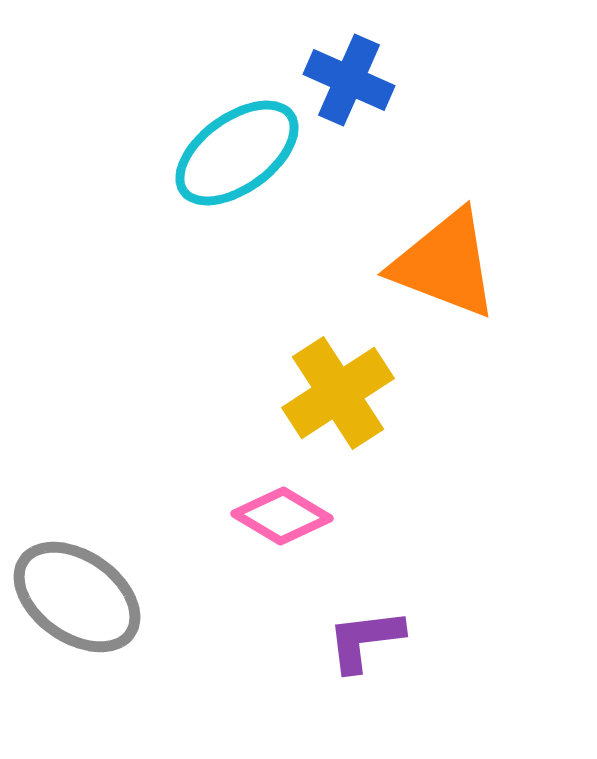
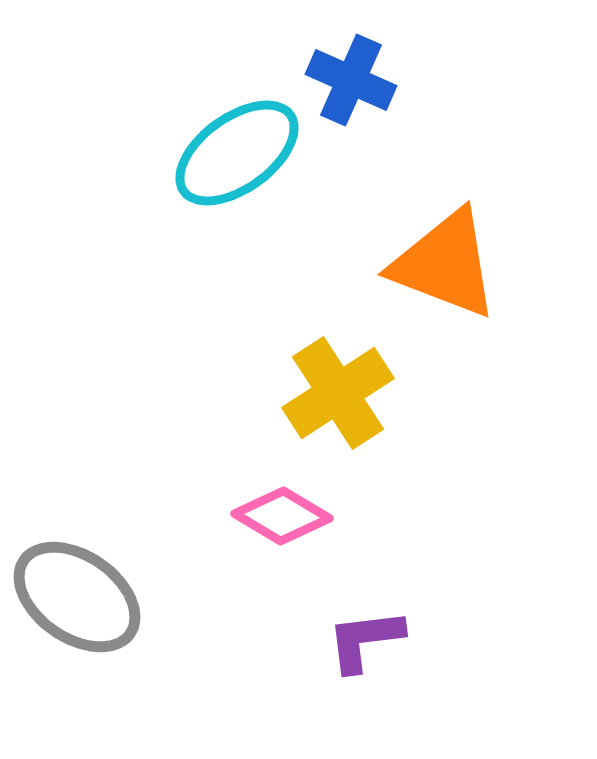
blue cross: moved 2 px right
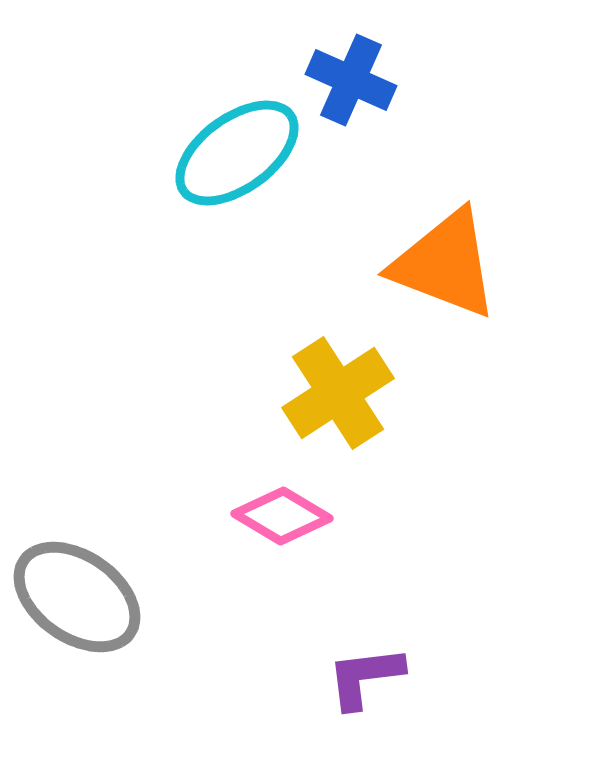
purple L-shape: moved 37 px down
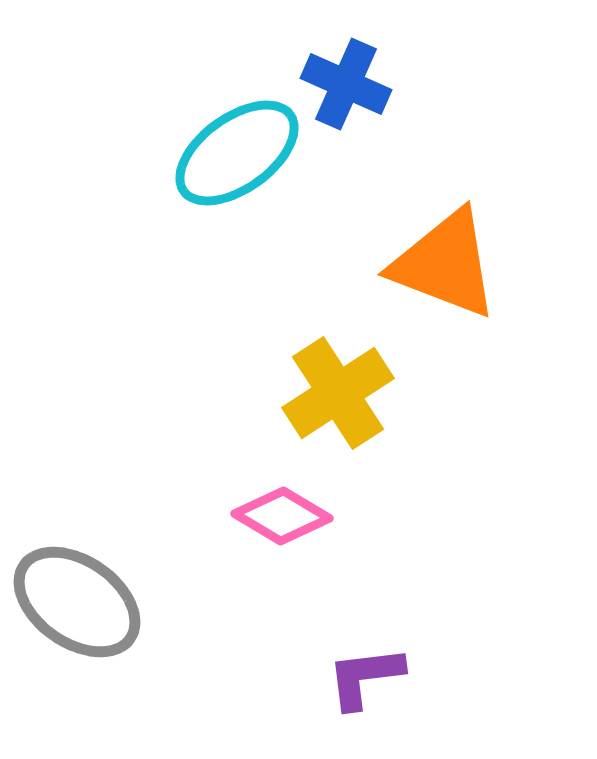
blue cross: moved 5 px left, 4 px down
gray ellipse: moved 5 px down
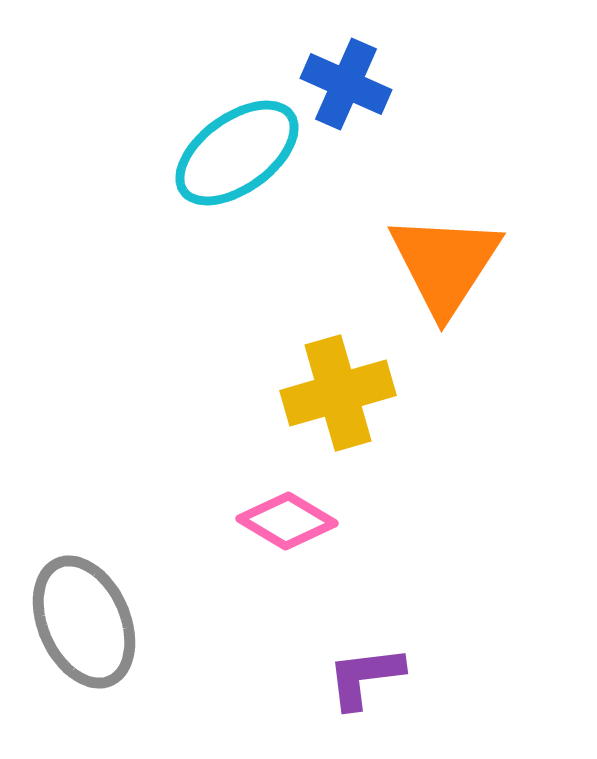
orange triangle: rotated 42 degrees clockwise
yellow cross: rotated 17 degrees clockwise
pink diamond: moved 5 px right, 5 px down
gray ellipse: moved 7 px right, 20 px down; rotated 31 degrees clockwise
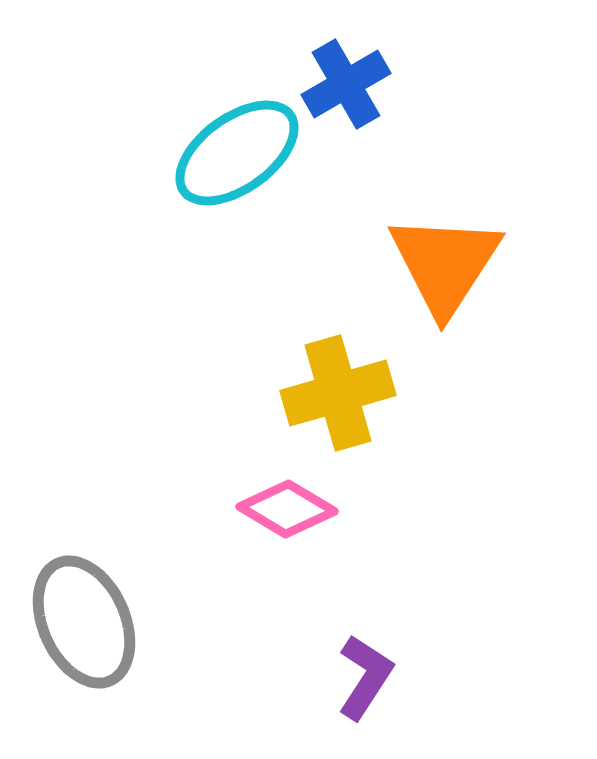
blue cross: rotated 36 degrees clockwise
pink diamond: moved 12 px up
purple L-shape: rotated 130 degrees clockwise
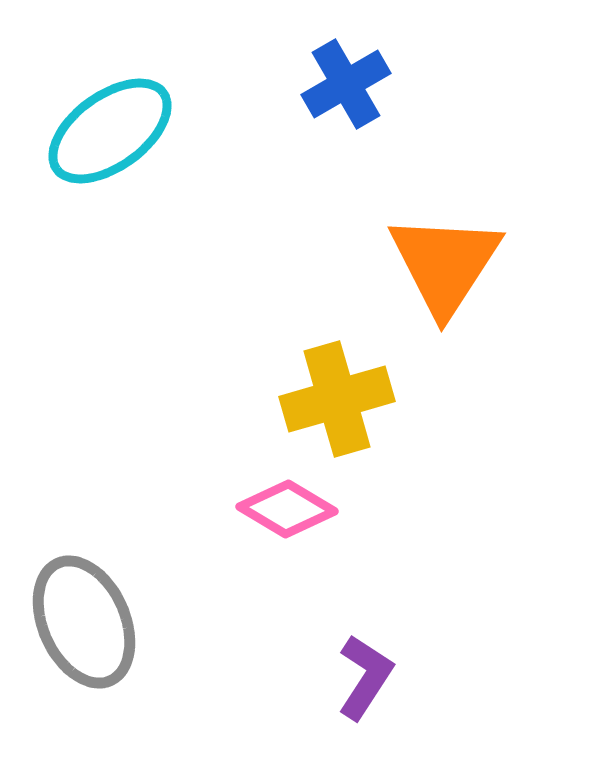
cyan ellipse: moved 127 px left, 22 px up
yellow cross: moved 1 px left, 6 px down
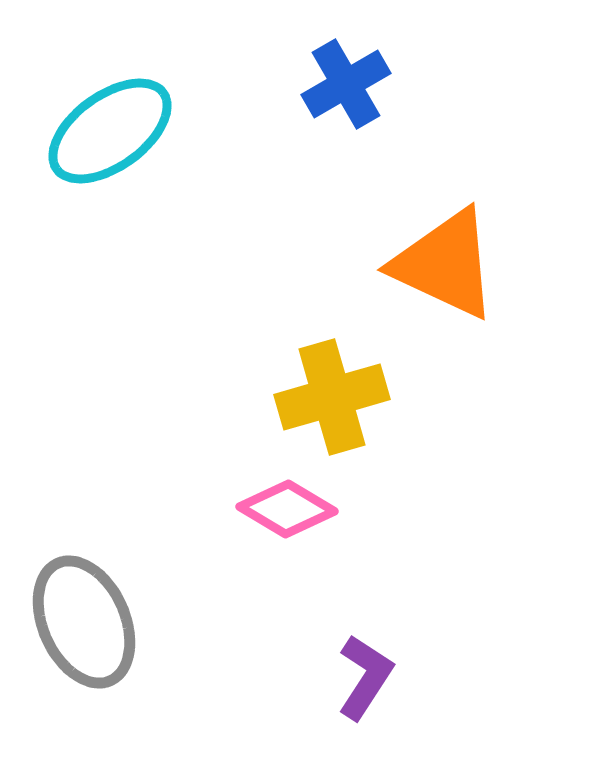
orange triangle: rotated 38 degrees counterclockwise
yellow cross: moved 5 px left, 2 px up
